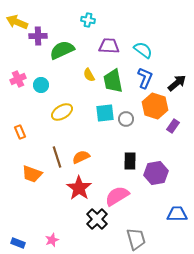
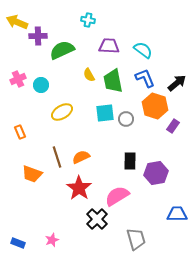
blue L-shape: rotated 45 degrees counterclockwise
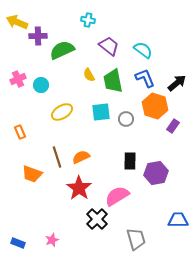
purple trapezoid: rotated 35 degrees clockwise
cyan square: moved 4 px left, 1 px up
blue trapezoid: moved 1 px right, 6 px down
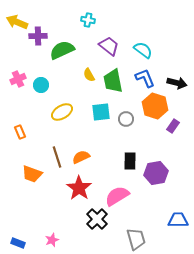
black arrow: rotated 54 degrees clockwise
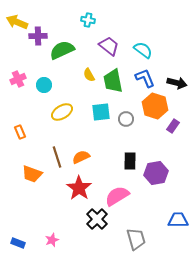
cyan circle: moved 3 px right
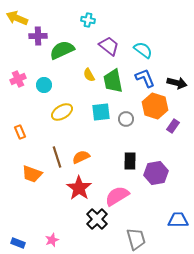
yellow arrow: moved 4 px up
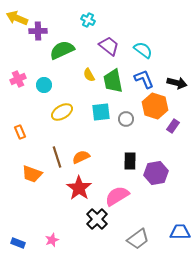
cyan cross: rotated 16 degrees clockwise
purple cross: moved 5 px up
blue L-shape: moved 1 px left, 1 px down
blue trapezoid: moved 2 px right, 12 px down
gray trapezoid: moved 2 px right; rotated 70 degrees clockwise
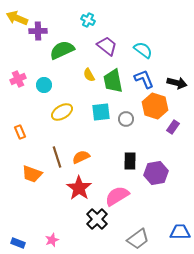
purple trapezoid: moved 2 px left
purple rectangle: moved 1 px down
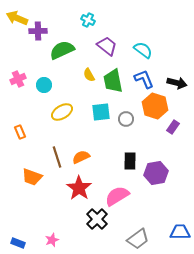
orange trapezoid: moved 3 px down
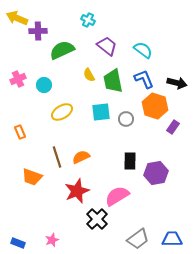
red star: moved 2 px left, 3 px down; rotated 15 degrees clockwise
blue trapezoid: moved 8 px left, 7 px down
